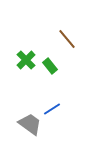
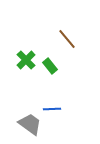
blue line: rotated 30 degrees clockwise
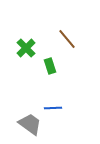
green cross: moved 12 px up
green rectangle: rotated 21 degrees clockwise
blue line: moved 1 px right, 1 px up
